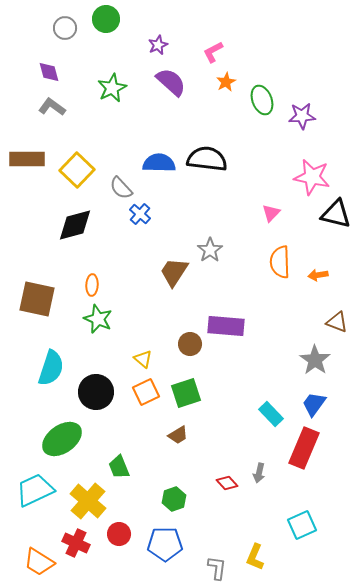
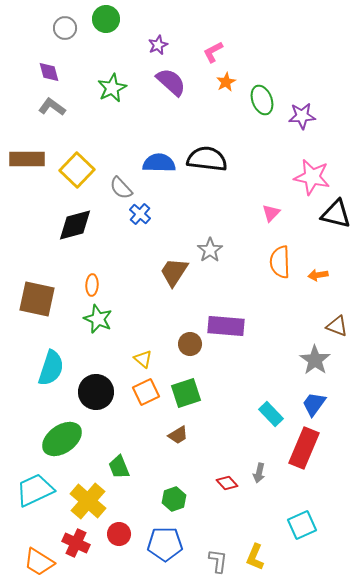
brown triangle at (337, 322): moved 4 px down
gray L-shape at (217, 568): moved 1 px right, 7 px up
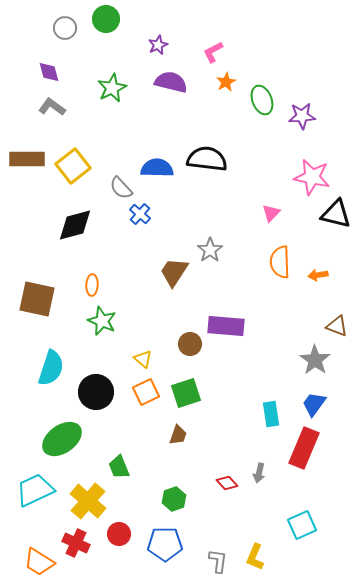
purple semicircle at (171, 82): rotated 28 degrees counterclockwise
blue semicircle at (159, 163): moved 2 px left, 5 px down
yellow square at (77, 170): moved 4 px left, 4 px up; rotated 8 degrees clockwise
green star at (98, 319): moved 4 px right, 2 px down
cyan rectangle at (271, 414): rotated 35 degrees clockwise
brown trapezoid at (178, 435): rotated 40 degrees counterclockwise
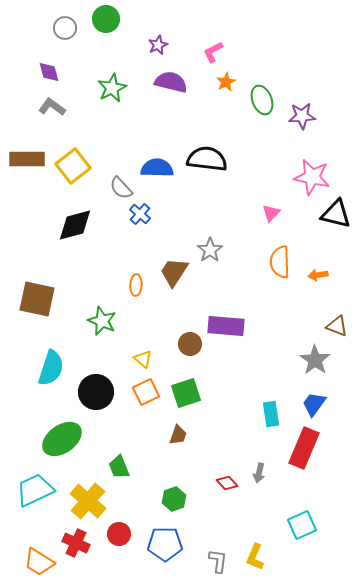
orange ellipse at (92, 285): moved 44 px right
